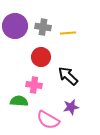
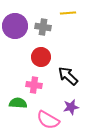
yellow line: moved 20 px up
green semicircle: moved 1 px left, 2 px down
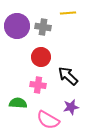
purple circle: moved 2 px right
pink cross: moved 4 px right
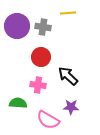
purple star: rotated 14 degrees clockwise
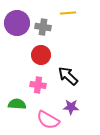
purple circle: moved 3 px up
red circle: moved 2 px up
green semicircle: moved 1 px left, 1 px down
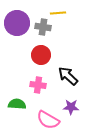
yellow line: moved 10 px left
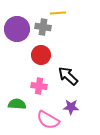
purple circle: moved 6 px down
pink cross: moved 1 px right, 1 px down
